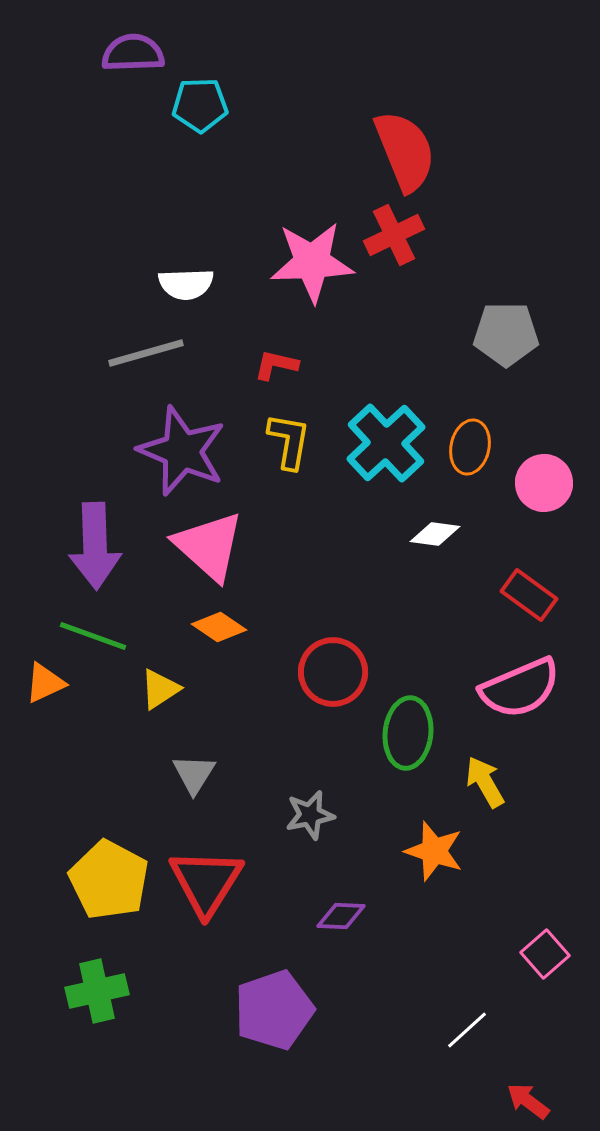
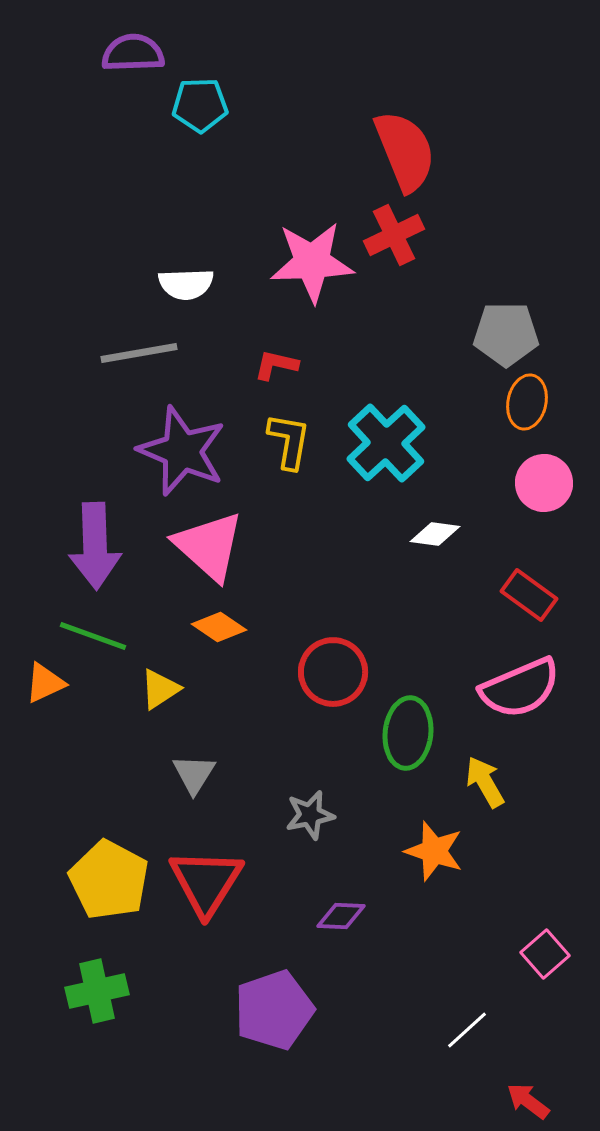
gray line: moved 7 px left; rotated 6 degrees clockwise
orange ellipse: moved 57 px right, 45 px up
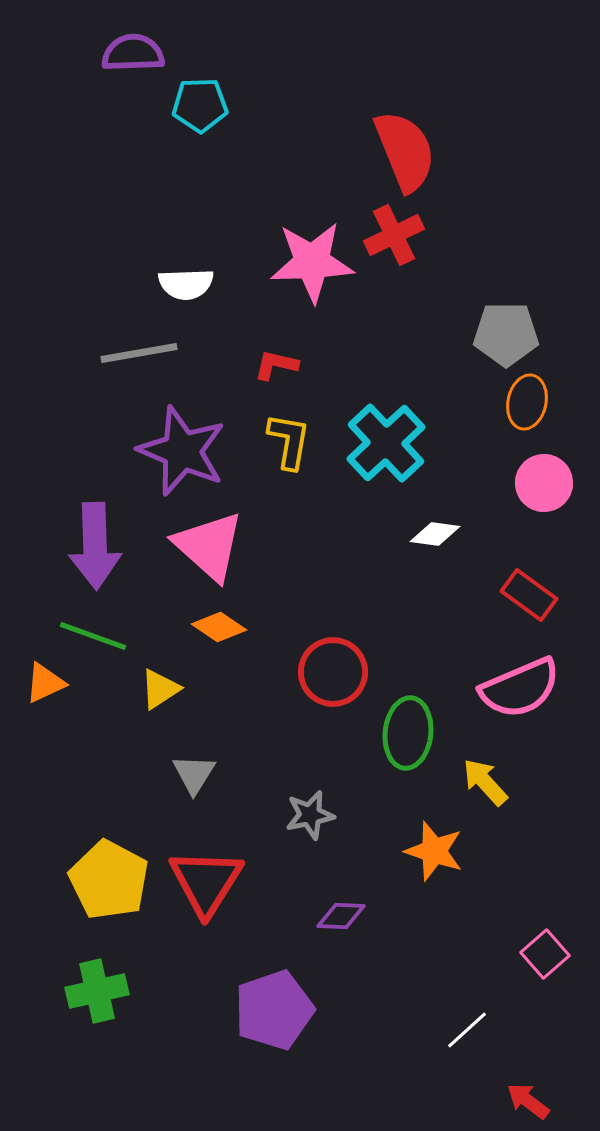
yellow arrow: rotated 12 degrees counterclockwise
